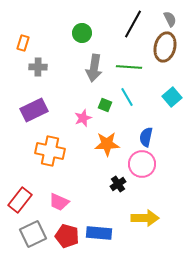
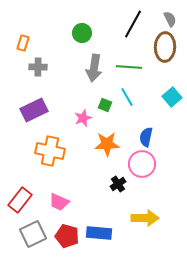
brown ellipse: rotated 12 degrees counterclockwise
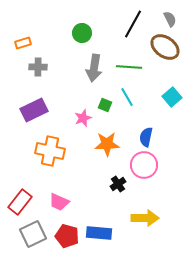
orange rectangle: rotated 56 degrees clockwise
brown ellipse: rotated 56 degrees counterclockwise
pink circle: moved 2 px right, 1 px down
red rectangle: moved 2 px down
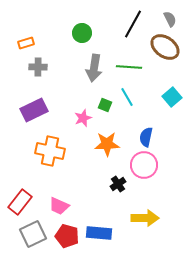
orange rectangle: moved 3 px right
pink trapezoid: moved 4 px down
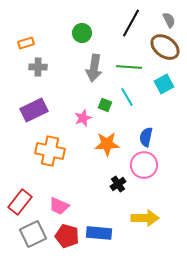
gray semicircle: moved 1 px left, 1 px down
black line: moved 2 px left, 1 px up
cyan square: moved 8 px left, 13 px up; rotated 12 degrees clockwise
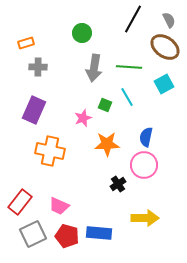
black line: moved 2 px right, 4 px up
purple rectangle: rotated 40 degrees counterclockwise
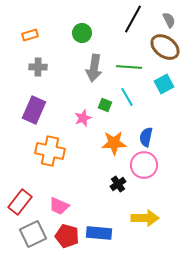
orange rectangle: moved 4 px right, 8 px up
orange star: moved 7 px right, 1 px up
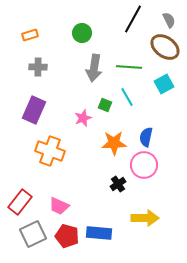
orange cross: rotated 8 degrees clockwise
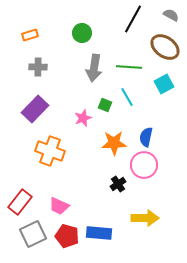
gray semicircle: moved 2 px right, 5 px up; rotated 35 degrees counterclockwise
purple rectangle: moved 1 px right, 1 px up; rotated 20 degrees clockwise
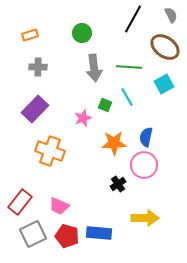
gray semicircle: rotated 35 degrees clockwise
gray arrow: rotated 16 degrees counterclockwise
